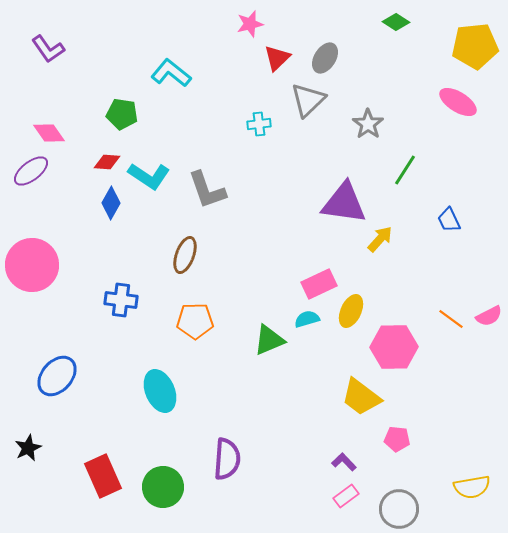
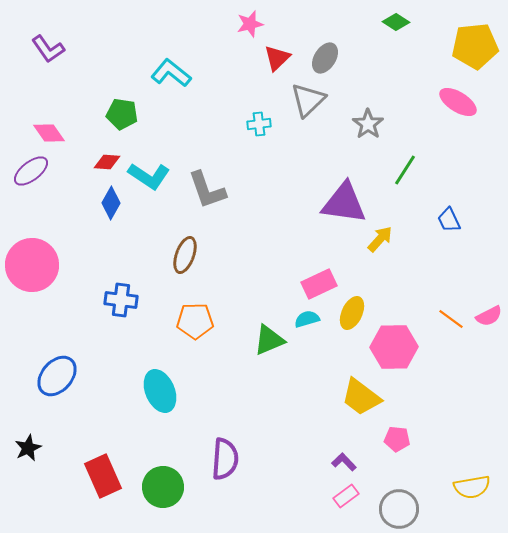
yellow ellipse at (351, 311): moved 1 px right, 2 px down
purple semicircle at (227, 459): moved 2 px left
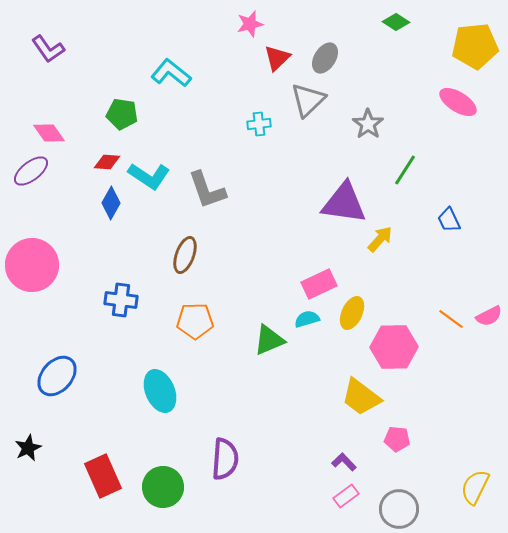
yellow semicircle at (472, 487): moved 3 px right; rotated 126 degrees clockwise
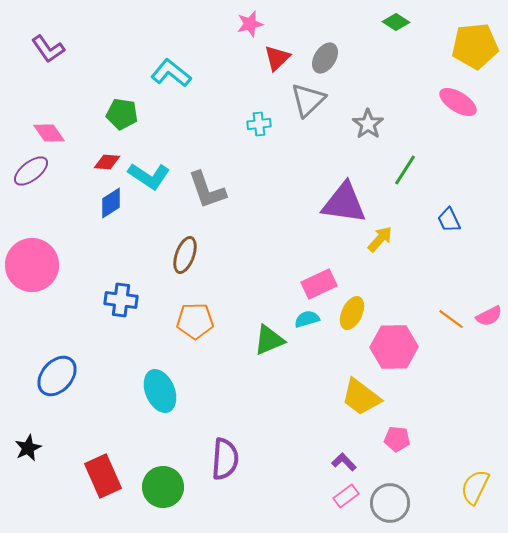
blue diamond at (111, 203): rotated 28 degrees clockwise
gray circle at (399, 509): moved 9 px left, 6 px up
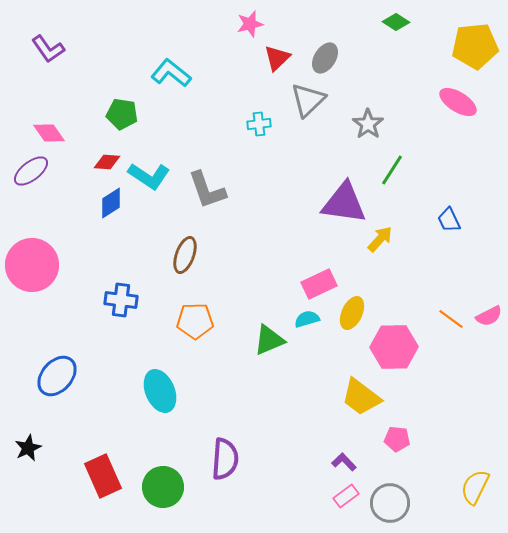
green line at (405, 170): moved 13 px left
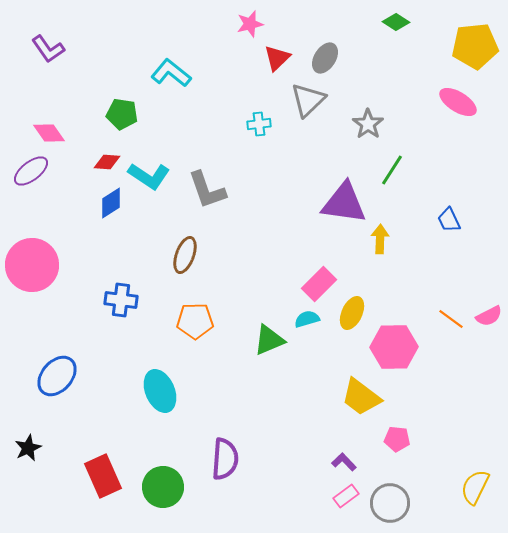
yellow arrow at (380, 239): rotated 40 degrees counterclockwise
pink rectangle at (319, 284): rotated 20 degrees counterclockwise
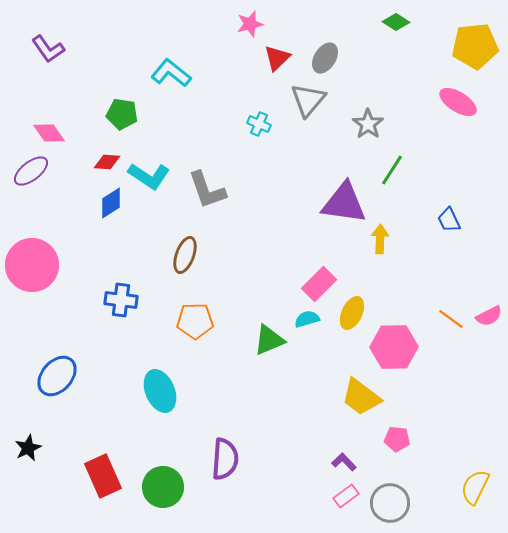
gray triangle at (308, 100): rotated 6 degrees counterclockwise
cyan cross at (259, 124): rotated 30 degrees clockwise
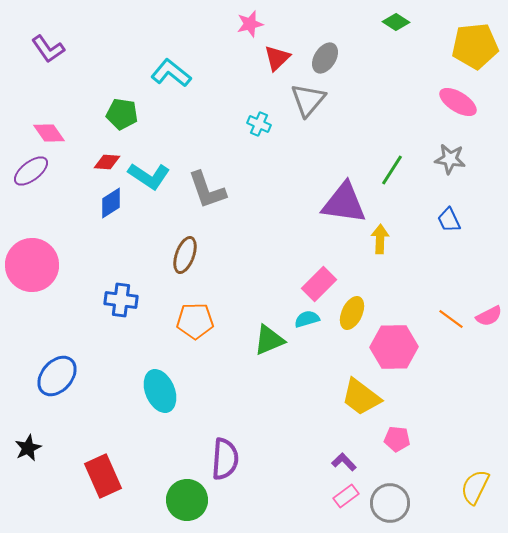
gray star at (368, 124): moved 82 px right, 35 px down; rotated 28 degrees counterclockwise
green circle at (163, 487): moved 24 px right, 13 px down
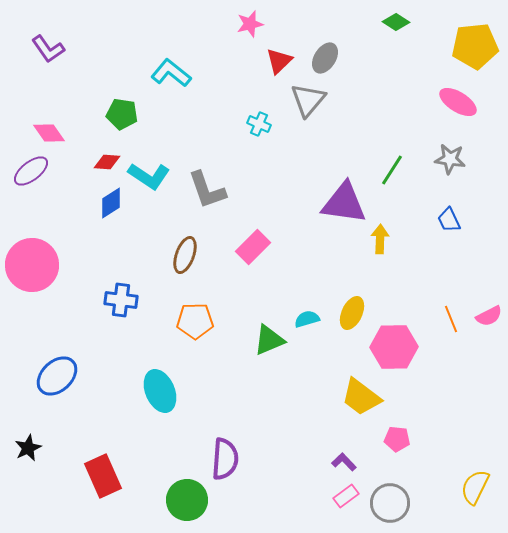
red triangle at (277, 58): moved 2 px right, 3 px down
pink rectangle at (319, 284): moved 66 px left, 37 px up
orange line at (451, 319): rotated 32 degrees clockwise
blue ellipse at (57, 376): rotated 6 degrees clockwise
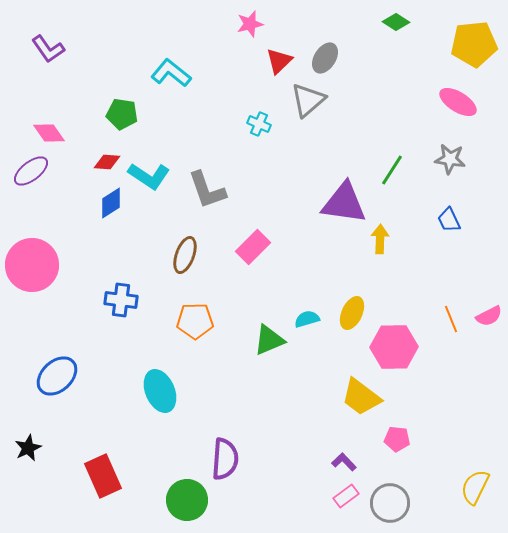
yellow pentagon at (475, 46): moved 1 px left, 2 px up
gray triangle at (308, 100): rotated 9 degrees clockwise
